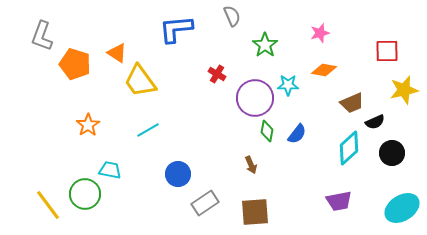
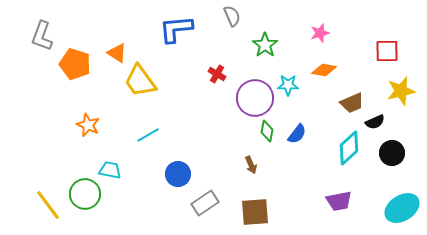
yellow star: moved 3 px left, 1 px down
orange star: rotated 15 degrees counterclockwise
cyan line: moved 5 px down
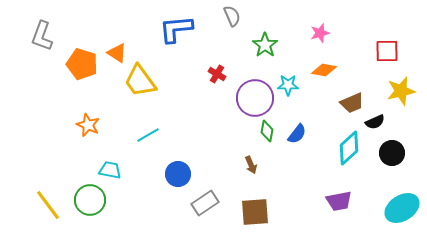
orange pentagon: moved 7 px right
green circle: moved 5 px right, 6 px down
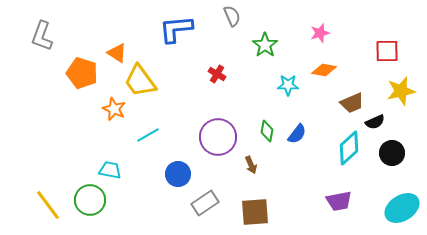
orange pentagon: moved 9 px down
purple circle: moved 37 px left, 39 px down
orange star: moved 26 px right, 16 px up
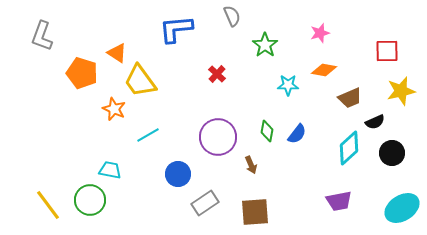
red cross: rotated 12 degrees clockwise
brown trapezoid: moved 2 px left, 5 px up
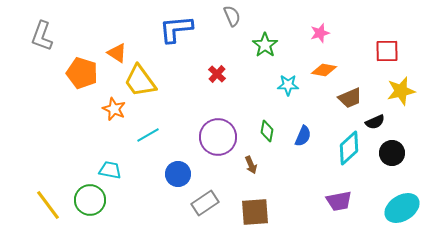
blue semicircle: moved 6 px right, 2 px down; rotated 15 degrees counterclockwise
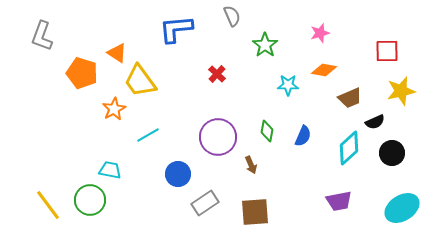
orange star: rotated 20 degrees clockwise
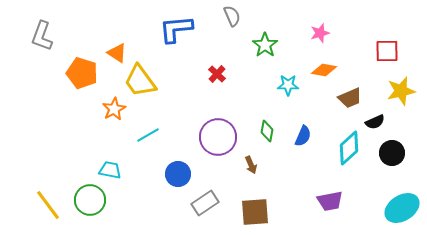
purple trapezoid: moved 9 px left
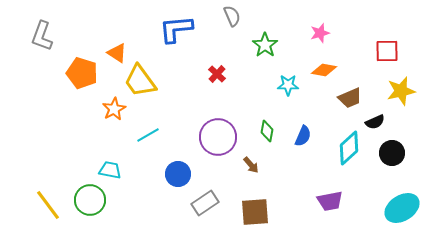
brown arrow: rotated 18 degrees counterclockwise
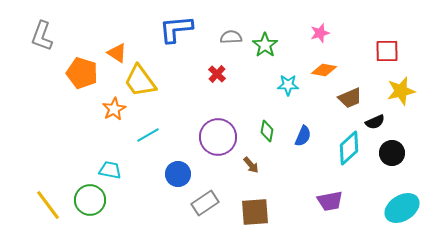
gray semicircle: moved 1 px left, 21 px down; rotated 70 degrees counterclockwise
